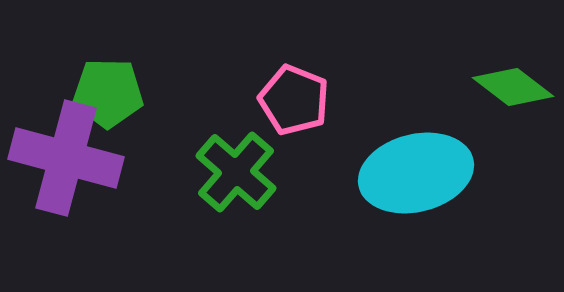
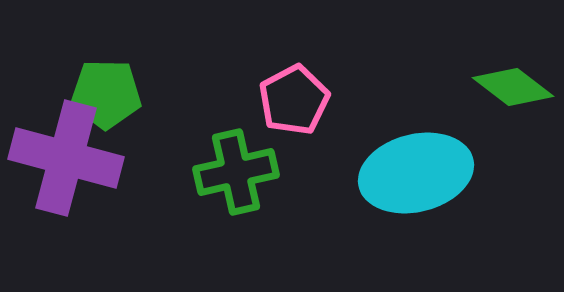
green pentagon: moved 2 px left, 1 px down
pink pentagon: rotated 22 degrees clockwise
green cross: rotated 36 degrees clockwise
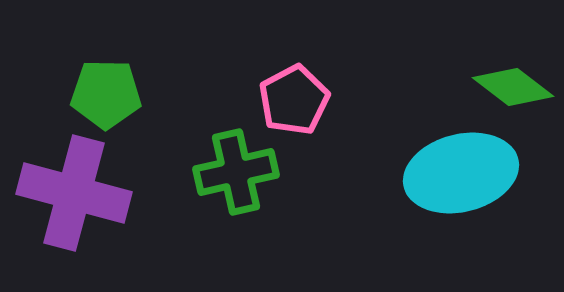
purple cross: moved 8 px right, 35 px down
cyan ellipse: moved 45 px right
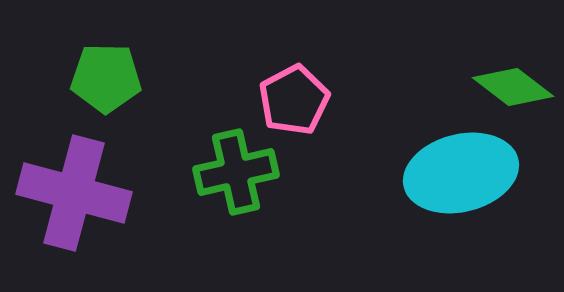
green pentagon: moved 16 px up
